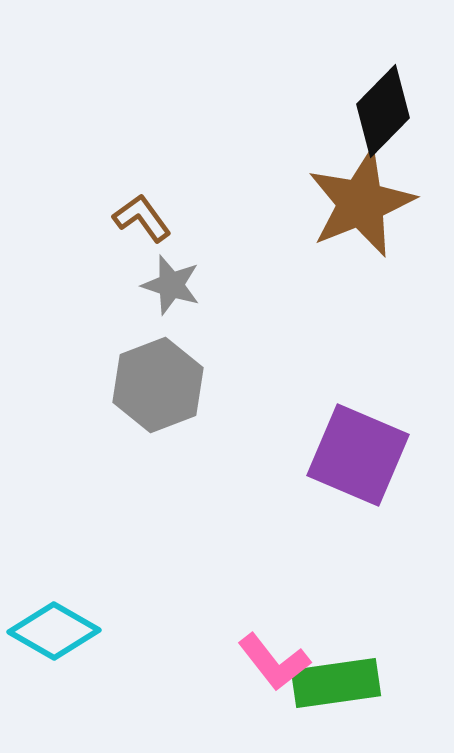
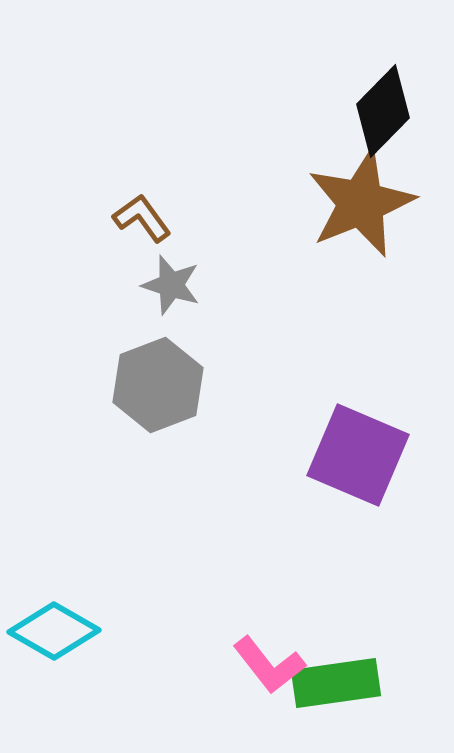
pink L-shape: moved 5 px left, 3 px down
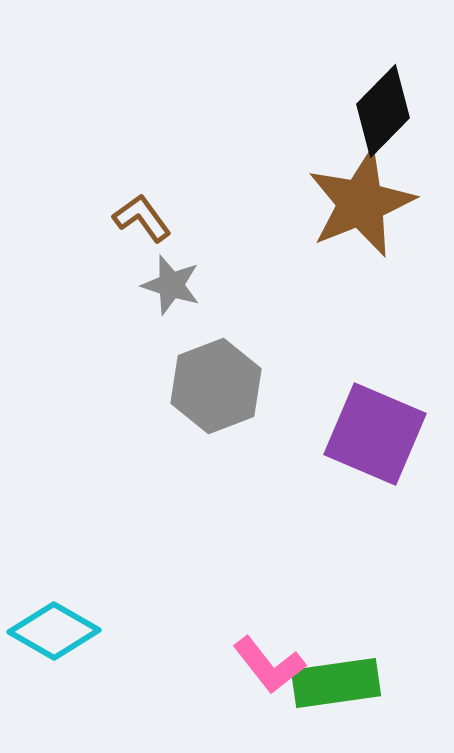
gray hexagon: moved 58 px right, 1 px down
purple square: moved 17 px right, 21 px up
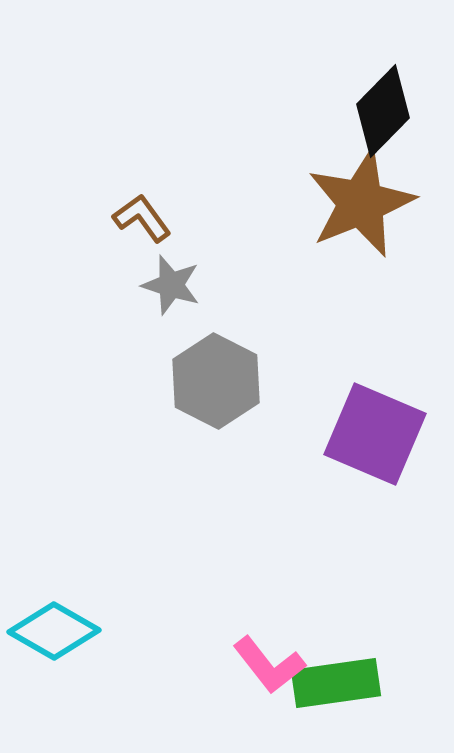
gray hexagon: moved 5 px up; rotated 12 degrees counterclockwise
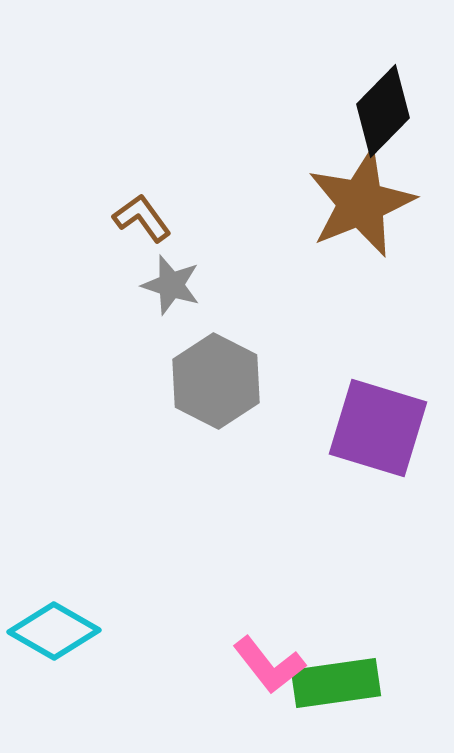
purple square: moved 3 px right, 6 px up; rotated 6 degrees counterclockwise
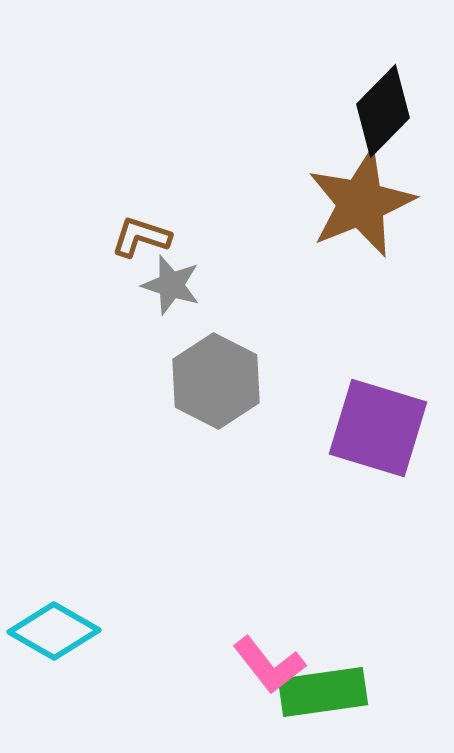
brown L-shape: moved 1 px left, 19 px down; rotated 36 degrees counterclockwise
green rectangle: moved 13 px left, 9 px down
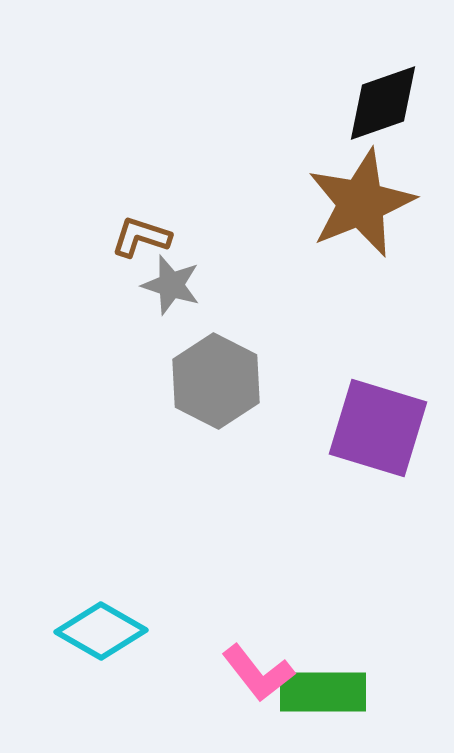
black diamond: moved 8 px up; rotated 26 degrees clockwise
cyan diamond: moved 47 px right
pink L-shape: moved 11 px left, 8 px down
green rectangle: rotated 8 degrees clockwise
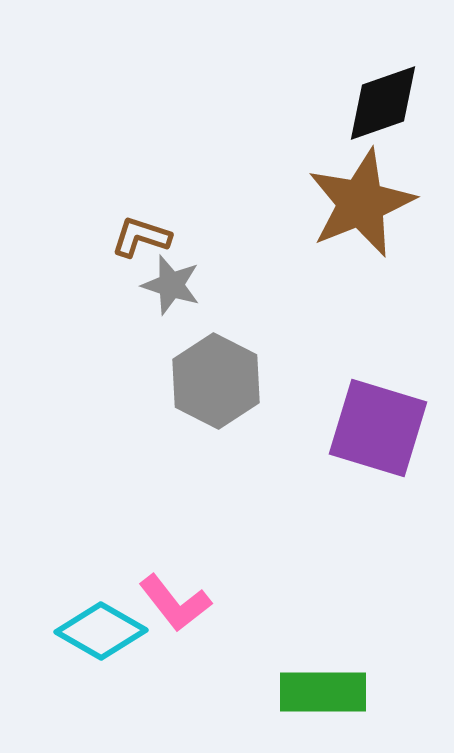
pink L-shape: moved 83 px left, 70 px up
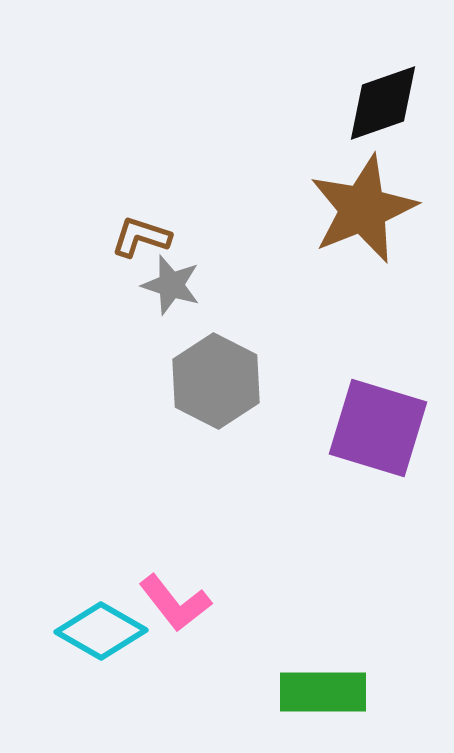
brown star: moved 2 px right, 6 px down
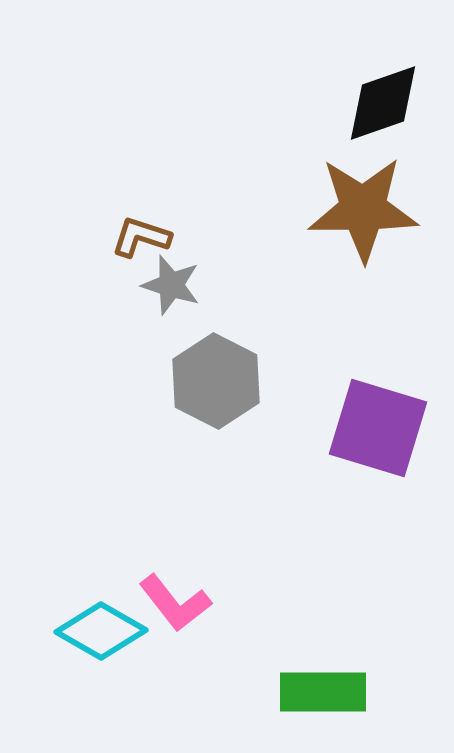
brown star: rotated 22 degrees clockwise
